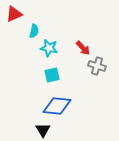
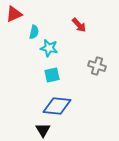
cyan semicircle: moved 1 px down
red arrow: moved 4 px left, 23 px up
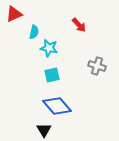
blue diamond: rotated 44 degrees clockwise
black triangle: moved 1 px right
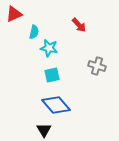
blue diamond: moved 1 px left, 1 px up
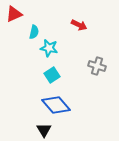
red arrow: rotated 21 degrees counterclockwise
cyan square: rotated 21 degrees counterclockwise
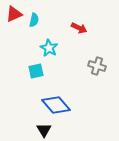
red arrow: moved 3 px down
cyan semicircle: moved 12 px up
cyan star: rotated 18 degrees clockwise
cyan square: moved 16 px left, 4 px up; rotated 21 degrees clockwise
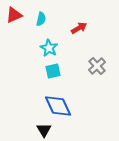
red triangle: moved 1 px down
cyan semicircle: moved 7 px right, 1 px up
red arrow: rotated 56 degrees counterclockwise
gray cross: rotated 30 degrees clockwise
cyan square: moved 17 px right
blue diamond: moved 2 px right, 1 px down; rotated 16 degrees clockwise
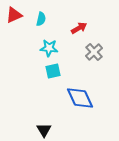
cyan star: rotated 24 degrees counterclockwise
gray cross: moved 3 px left, 14 px up
blue diamond: moved 22 px right, 8 px up
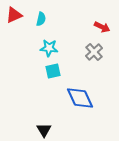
red arrow: moved 23 px right, 1 px up; rotated 56 degrees clockwise
